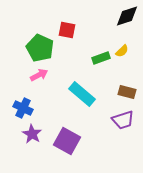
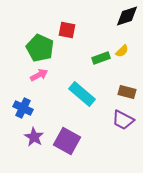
purple trapezoid: rotated 45 degrees clockwise
purple star: moved 2 px right, 3 px down
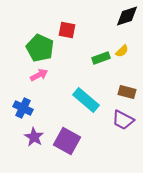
cyan rectangle: moved 4 px right, 6 px down
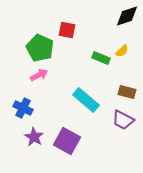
green rectangle: rotated 42 degrees clockwise
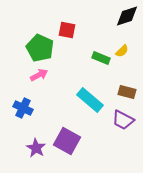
cyan rectangle: moved 4 px right
purple star: moved 2 px right, 11 px down
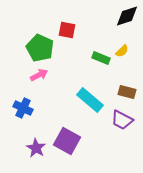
purple trapezoid: moved 1 px left
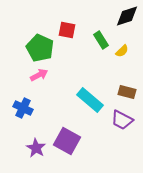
green rectangle: moved 18 px up; rotated 36 degrees clockwise
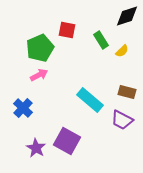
green pentagon: rotated 24 degrees clockwise
blue cross: rotated 18 degrees clockwise
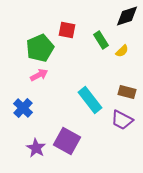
cyan rectangle: rotated 12 degrees clockwise
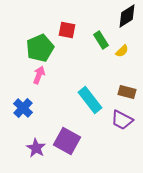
black diamond: rotated 15 degrees counterclockwise
pink arrow: rotated 42 degrees counterclockwise
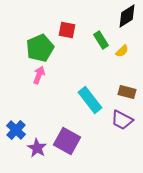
blue cross: moved 7 px left, 22 px down
purple star: moved 1 px right
